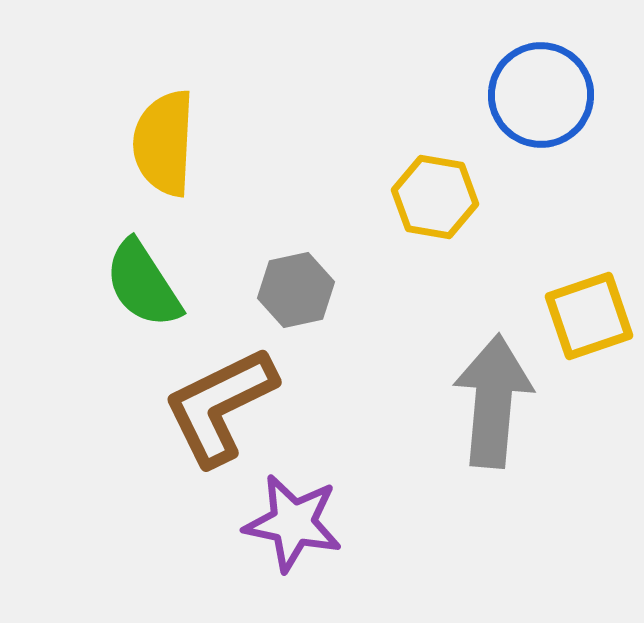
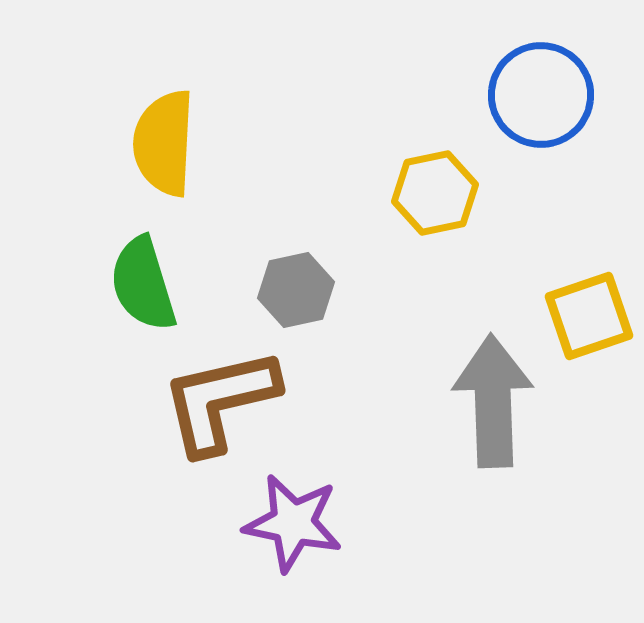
yellow hexagon: moved 4 px up; rotated 22 degrees counterclockwise
green semicircle: rotated 16 degrees clockwise
gray arrow: rotated 7 degrees counterclockwise
brown L-shape: moved 5 px up; rotated 13 degrees clockwise
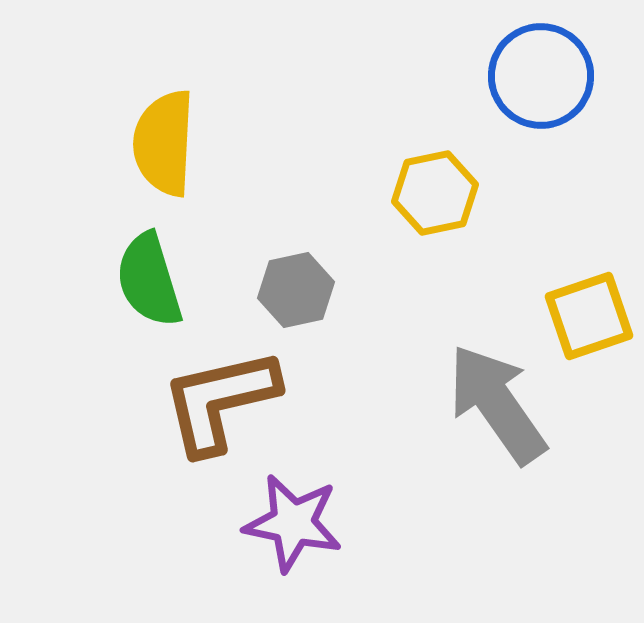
blue circle: moved 19 px up
green semicircle: moved 6 px right, 4 px up
gray arrow: moved 4 px right, 3 px down; rotated 33 degrees counterclockwise
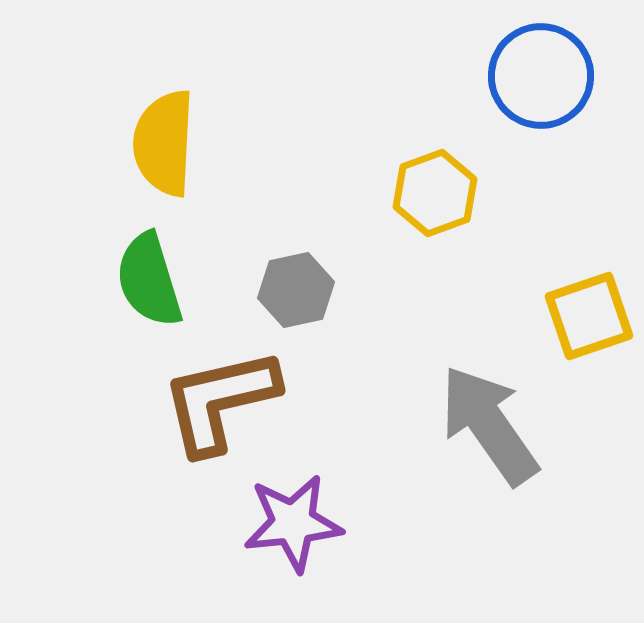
yellow hexagon: rotated 8 degrees counterclockwise
gray arrow: moved 8 px left, 21 px down
purple star: rotated 18 degrees counterclockwise
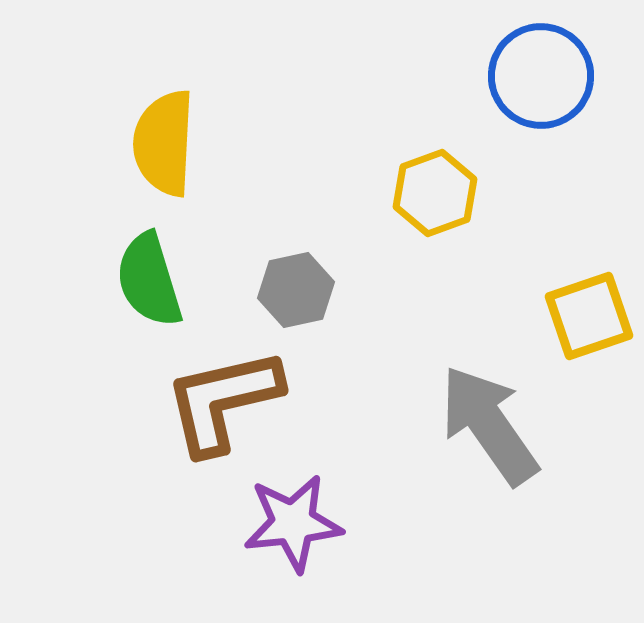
brown L-shape: moved 3 px right
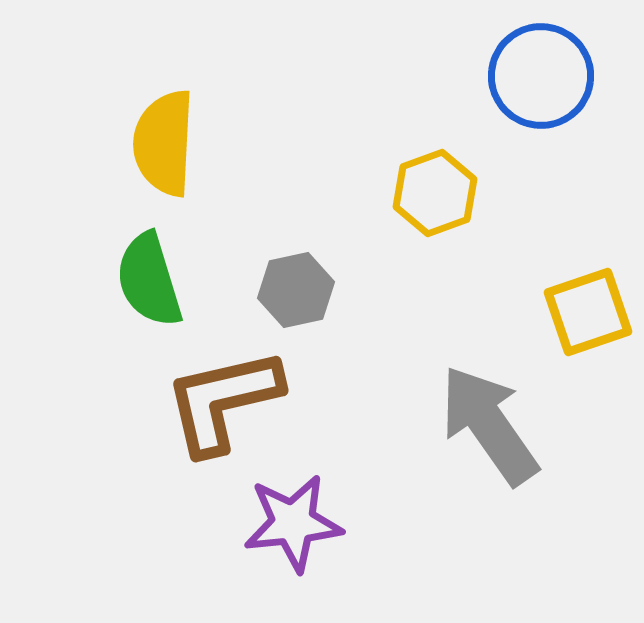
yellow square: moved 1 px left, 4 px up
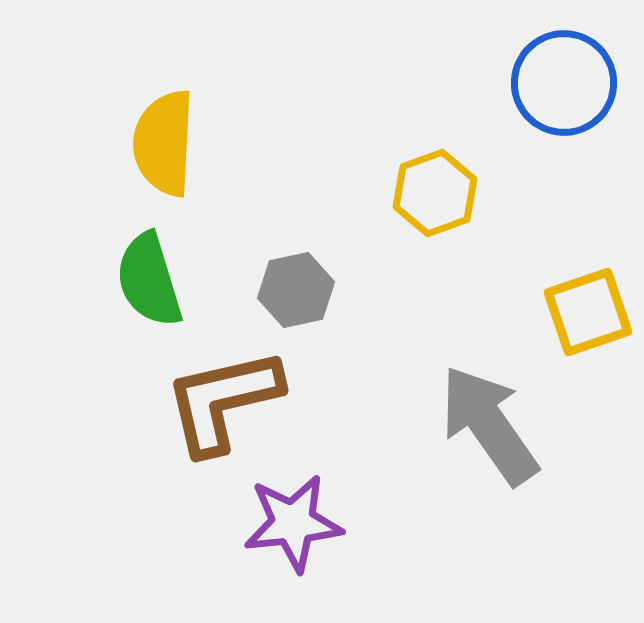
blue circle: moved 23 px right, 7 px down
